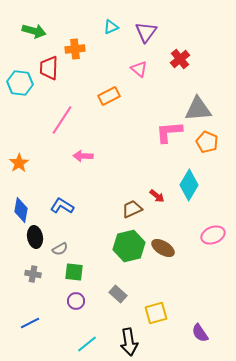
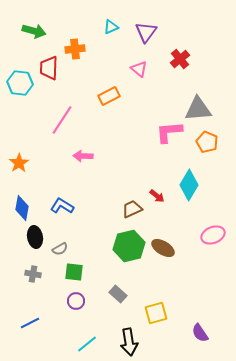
blue diamond: moved 1 px right, 2 px up
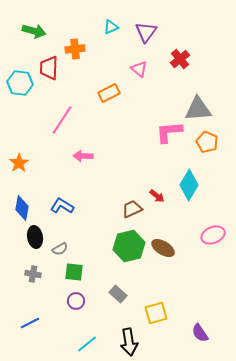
orange rectangle: moved 3 px up
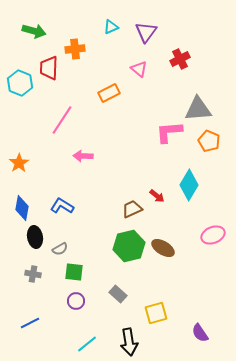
red cross: rotated 12 degrees clockwise
cyan hexagon: rotated 15 degrees clockwise
orange pentagon: moved 2 px right, 1 px up
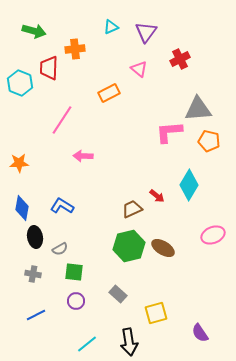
orange pentagon: rotated 10 degrees counterclockwise
orange star: rotated 30 degrees clockwise
blue line: moved 6 px right, 8 px up
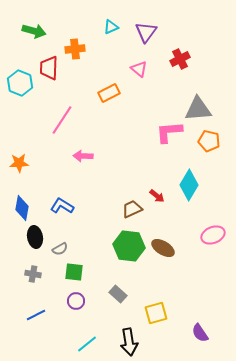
green hexagon: rotated 20 degrees clockwise
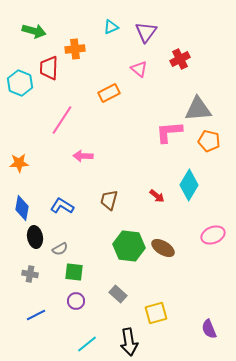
brown trapezoid: moved 23 px left, 9 px up; rotated 50 degrees counterclockwise
gray cross: moved 3 px left
purple semicircle: moved 9 px right, 4 px up; rotated 12 degrees clockwise
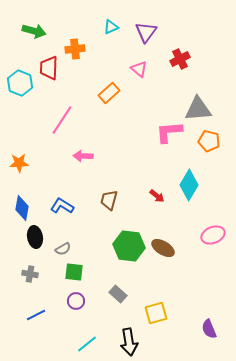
orange rectangle: rotated 15 degrees counterclockwise
gray semicircle: moved 3 px right
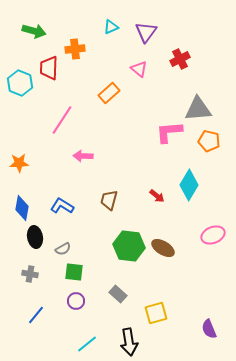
blue line: rotated 24 degrees counterclockwise
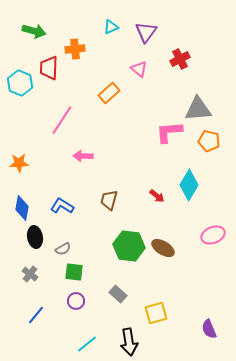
gray cross: rotated 28 degrees clockwise
